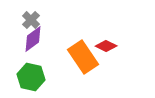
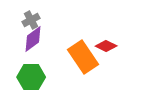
gray cross: rotated 18 degrees clockwise
green hexagon: rotated 12 degrees counterclockwise
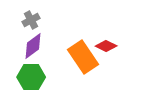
purple diamond: moved 7 px down
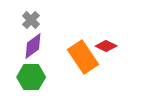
gray cross: rotated 18 degrees counterclockwise
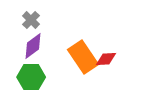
red diamond: moved 13 px down; rotated 30 degrees counterclockwise
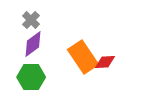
purple diamond: moved 2 px up
red diamond: moved 1 px left, 3 px down
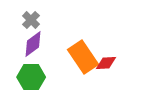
red diamond: moved 1 px right, 1 px down
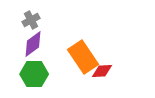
gray cross: rotated 18 degrees clockwise
red diamond: moved 4 px left, 8 px down
green hexagon: moved 3 px right, 3 px up
